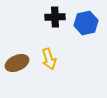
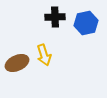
yellow arrow: moved 5 px left, 4 px up
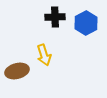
blue hexagon: rotated 15 degrees counterclockwise
brown ellipse: moved 8 px down; rotated 10 degrees clockwise
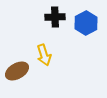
brown ellipse: rotated 15 degrees counterclockwise
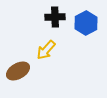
yellow arrow: moved 2 px right, 5 px up; rotated 60 degrees clockwise
brown ellipse: moved 1 px right
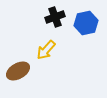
black cross: rotated 18 degrees counterclockwise
blue hexagon: rotated 15 degrees clockwise
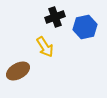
blue hexagon: moved 1 px left, 4 px down
yellow arrow: moved 1 px left, 3 px up; rotated 75 degrees counterclockwise
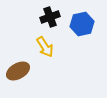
black cross: moved 5 px left
blue hexagon: moved 3 px left, 3 px up
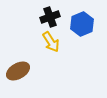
blue hexagon: rotated 10 degrees counterclockwise
yellow arrow: moved 6 px right, 5 px up
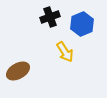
yellow arrow: moved 14 px right, 10 px down
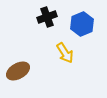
black cross: moved 3 px left
yellow arrow: moved 1 px down
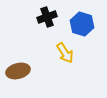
blue hexagon: rotated 20 degrees counterclockwise
brown ellipse: rotated 15 degrees clockwise
